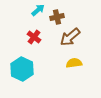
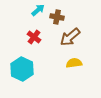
brown cross: rotated 24 degrees clockwise
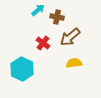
red cross: moved 9 px right, 6 px down
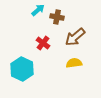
brown arrow: moved 5 px right
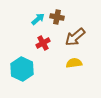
cyan arrow: moved 9 px down
red cross: rotated 24 degrees clockwise
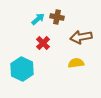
brown arrow: moved 6 px right; rotated 30 degrees clockwise
red cross: rotated 16 degrees counterclockwise
yellow semicircle: moved 2 px right
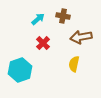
brown cross: moved 6 px right, 1 px up
yellow semicircle: moved 2 px left, 1 px down; rotated 70 degrees counterclockwise
cyan hexagon: moved 2 px left, 1 px down; rotated 15 degrees clockwise
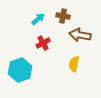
brown arrow: moved 1 px left, 2 px up; rotated 20 degrees clockwise
red cross: rotated 16 degrees clockwise
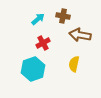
cyan hexagon: moved 13 px right, 1 px up
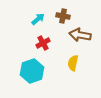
yellow semicircle: moved 1 px left, 1 px up
cyan hexagon: moved 1 px left, 2 px down
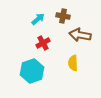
yellow semicircle: rotated 14 degrees counterclockwise
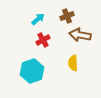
brown cross: moved 4 px right; rotated 32 degrees counterclockwise
red cross: moved 3 px up
